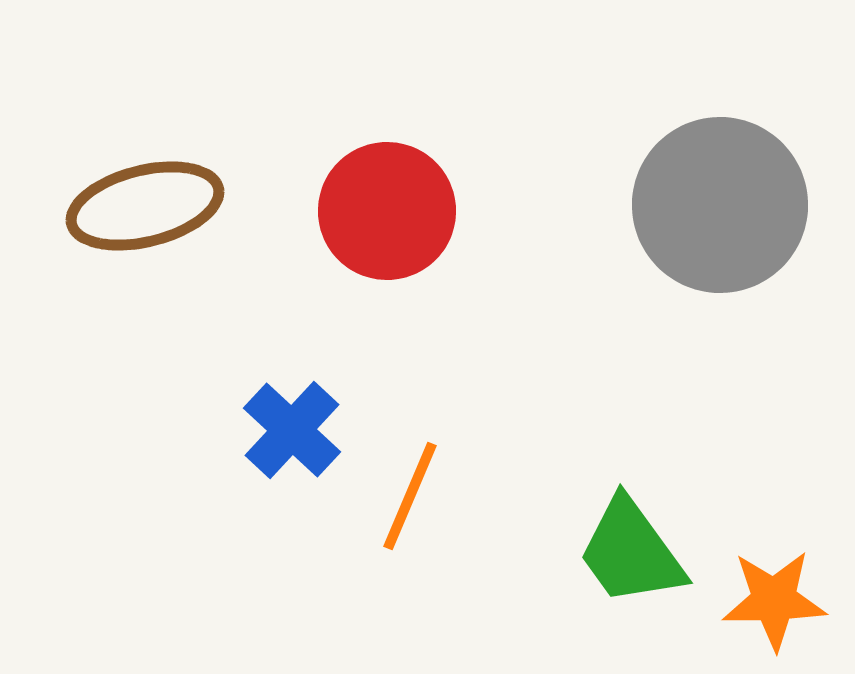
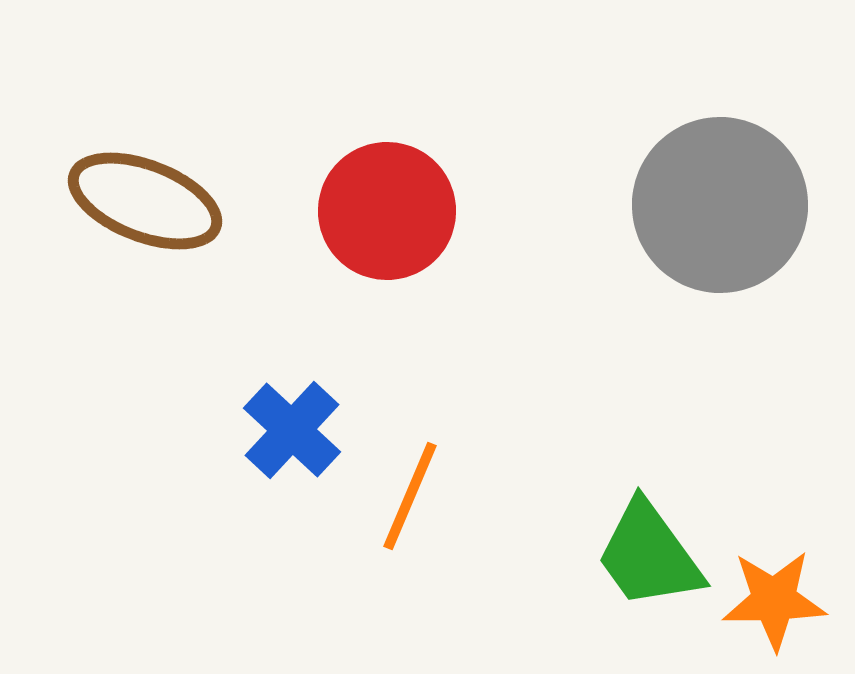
brown ellipse: moved 5 px up; rotated 35 degrees clockwise
green trapezoid: moved 18 px right, 3 px down
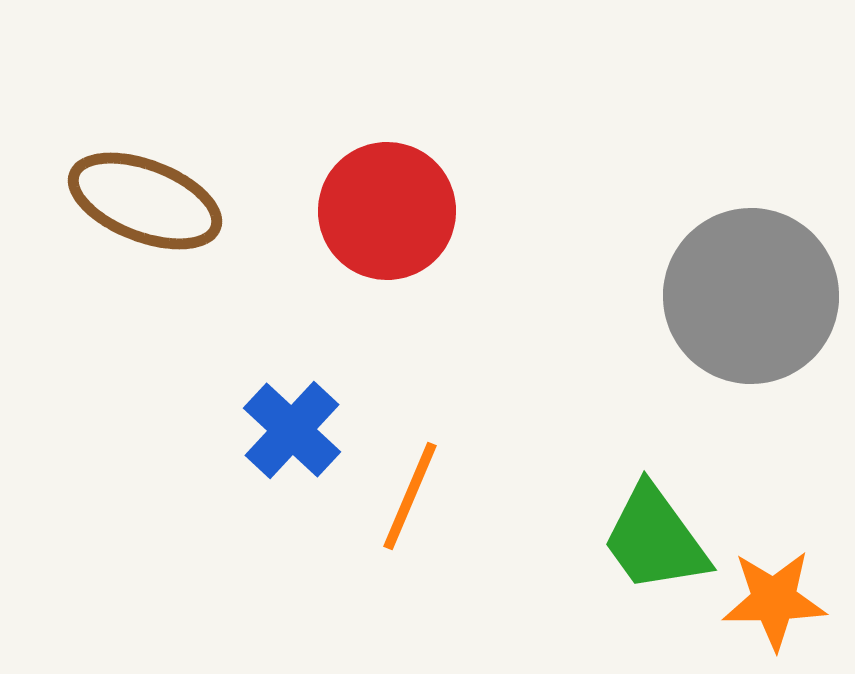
gray circle: moved 31 px right, 91 px down
green trapezoid: moved 6 px right, 16 px up
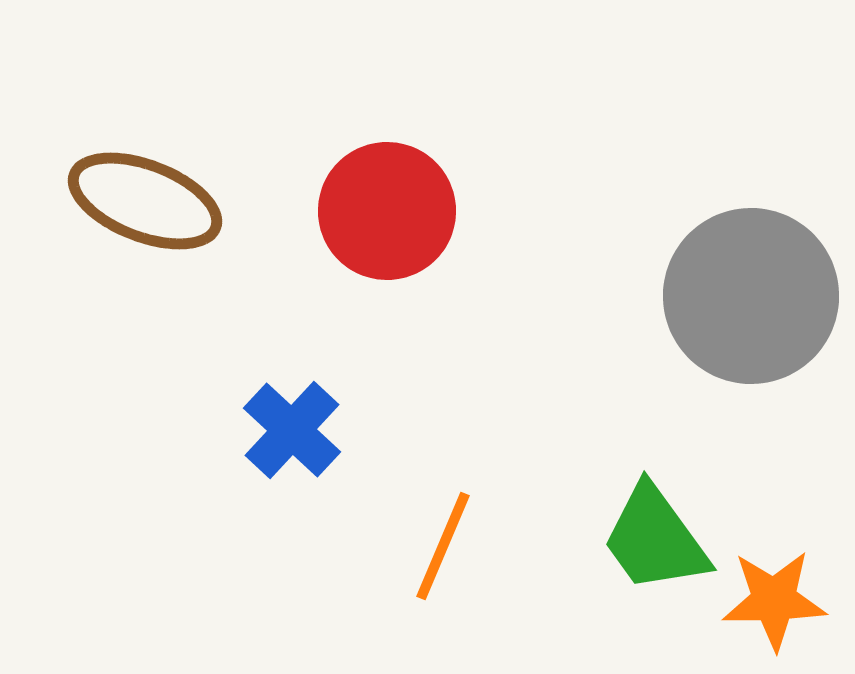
orange line: moved 33 px right, 50 px down
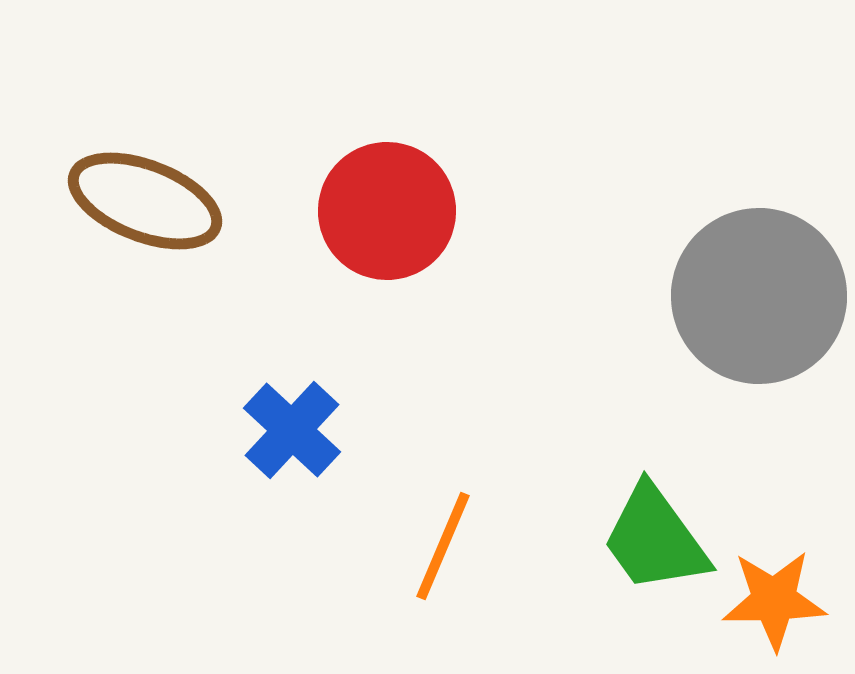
gray circle: moved 8 px right
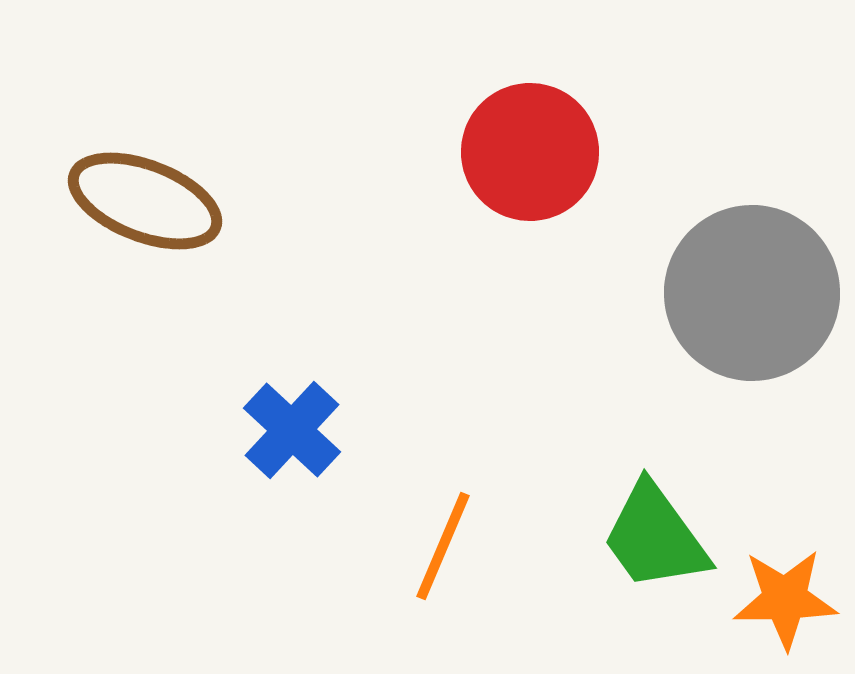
red circle: moved 143 px right, 59 px up
gray circle: moved 7 px left, 3 px up
green trapezoid: moved 2 px up
orange star: moved 11 px right, 1 px up
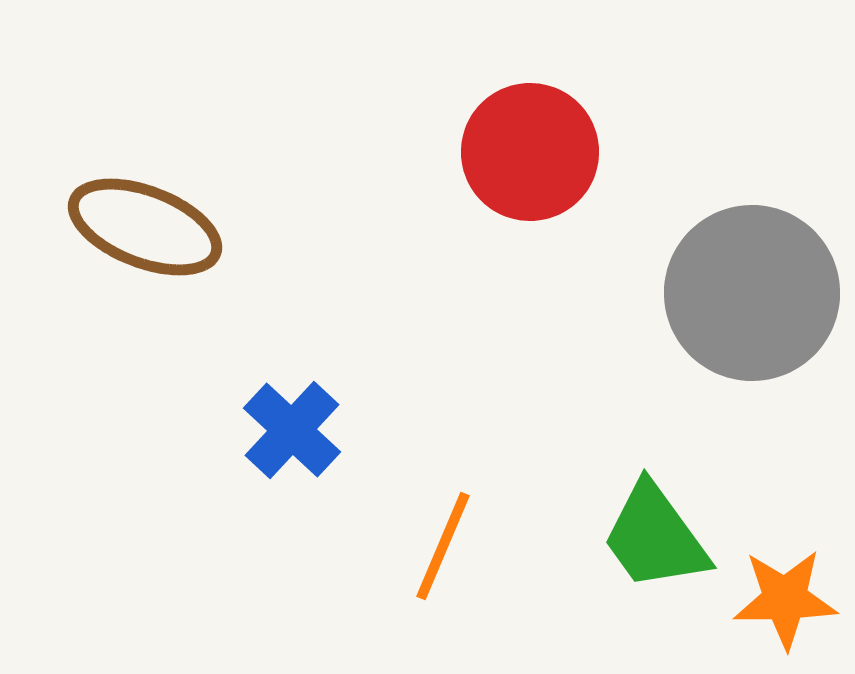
brown ellipse: moved 26 px down
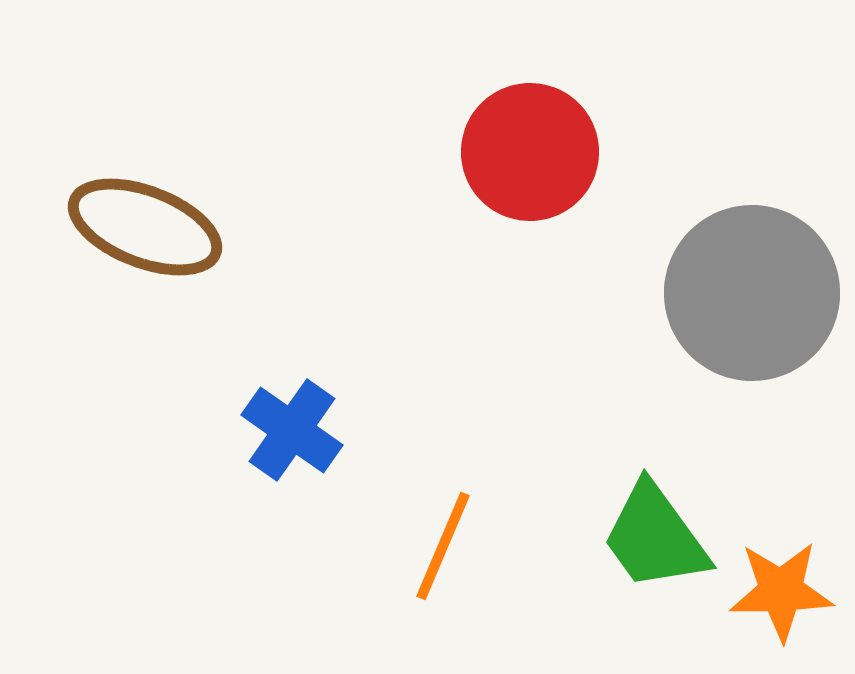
blue cross: rotated 8 degrees counterclockwise
orange star: moved 4 px left, 8 px up
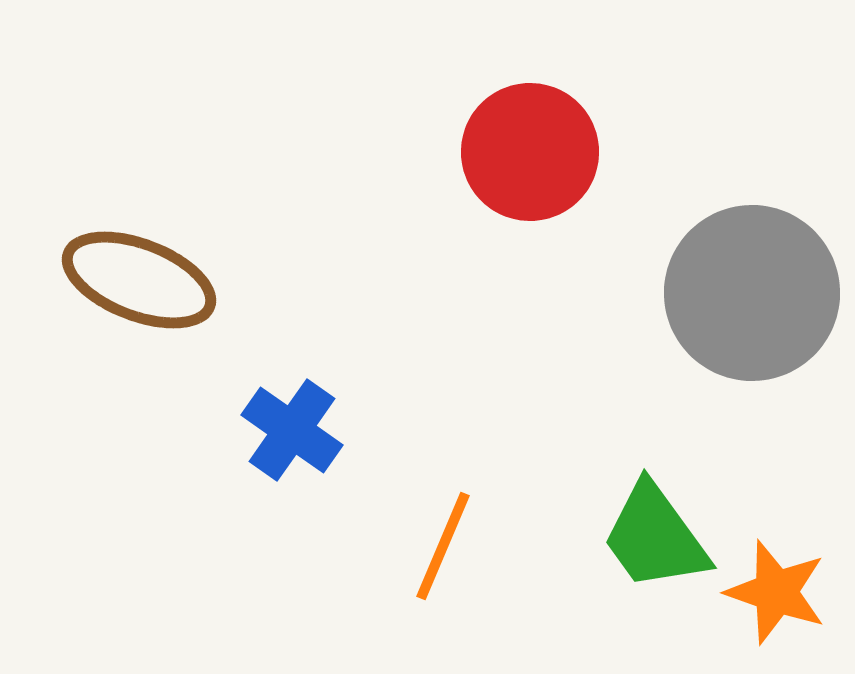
brown ellipse: moved 6 px left, 53 px down
orange star: moved 5 px left, 1 px down; rotated 20 degrees clockwise
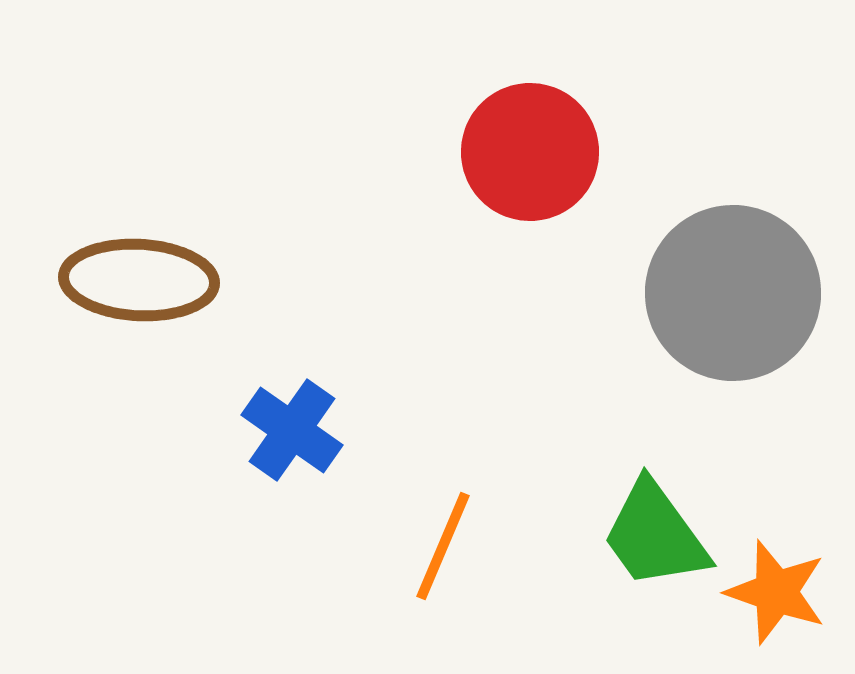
brown ellipse: rotated 18 degrees counterclockwise
gray circle: moved 19 px left
green trapezoid: moved 2 px up
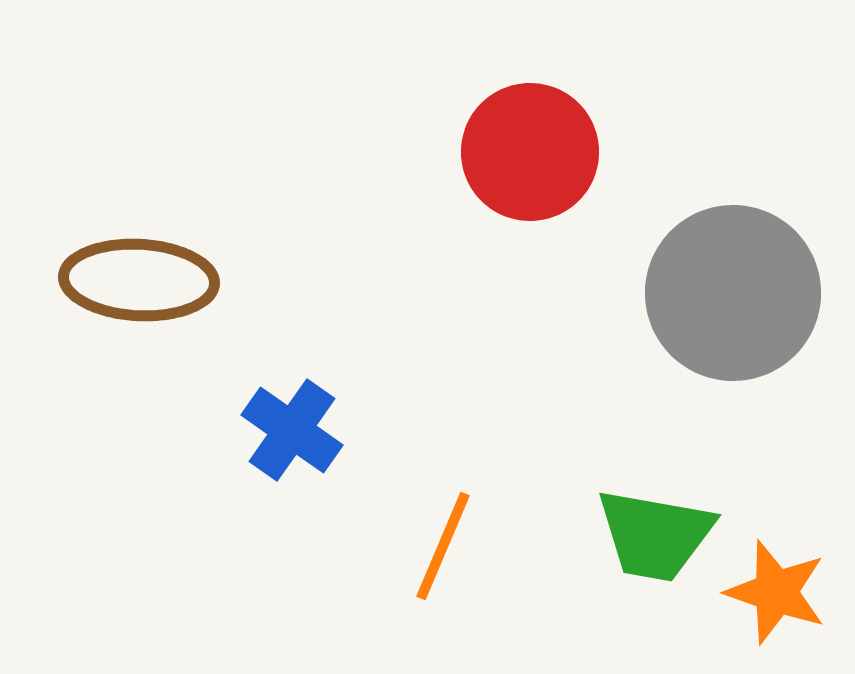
green trapezoid: rotated 44 degrees counterclockwise
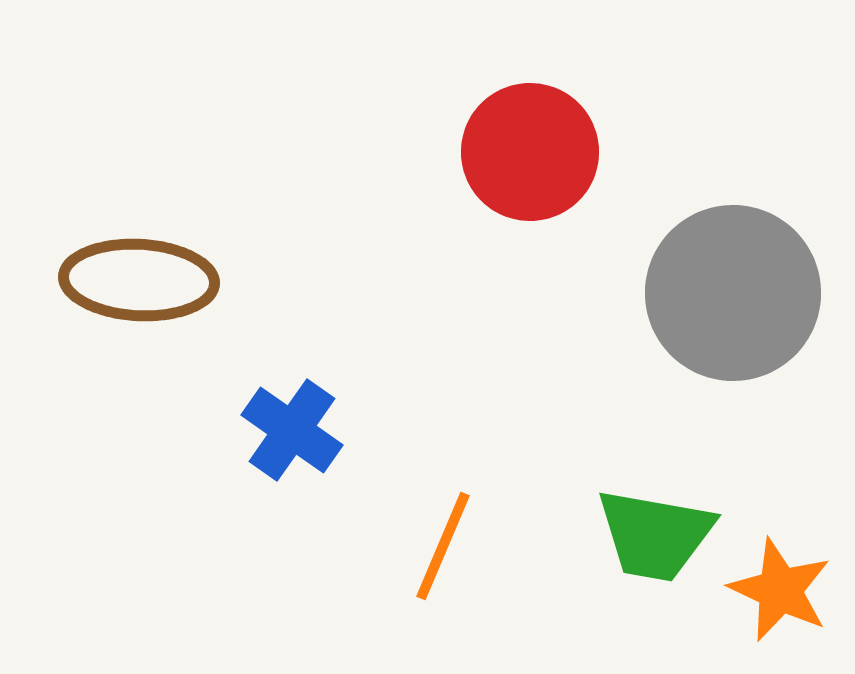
orange star: moved 4 px right, 2 px up; rotated 6 degrees clockwise
